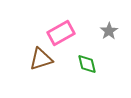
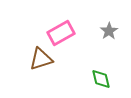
green diamond: moved 14 px right, 15 px down
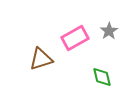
pink rectangle: moved 14 px right, 5 px down
green diamond: moved 1 px right, 2 px up
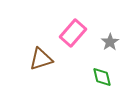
gray star: moved 1 px right, 11 px down
pink rectangle: moved 2 px left, 5 px up; rotated 20 degrees counterclockwise
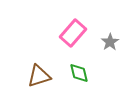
brown triangle: moved 2 px left, 17 px down
green diamond: moved 23 px left, 4 px up
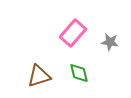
gray star: rotated 30 degrees counterclockwise
